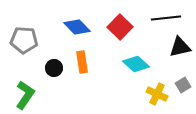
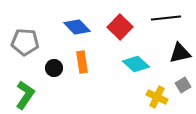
gray pentagon: moved 1 px right, 2 px down
black triangle: moved 6 px down
yellow cross: moved 3 px down
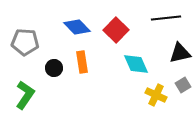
red square: moved 4 px left, 3 px down
cyan diamond: rotated 24 degrees clockwise
yellow cross: moved 1 px left, 2 px up
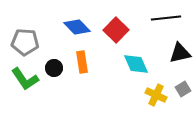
gray square: moved 4 px down
green L-shape: moved 16 px up; rotated 112 degrees clockwise
